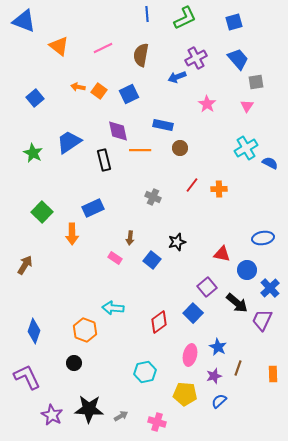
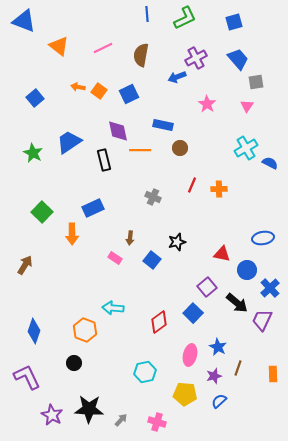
red line at (192, 185): rotated 14 degrees counterclockwise
gray arrow at (121, 416): moved 4 px down; rotated 16 degrees counterclockwise
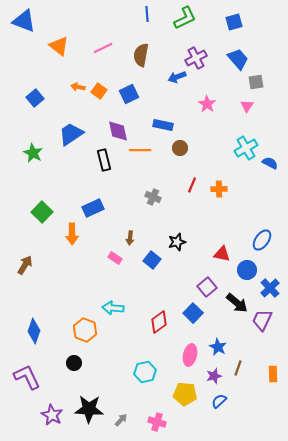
blue trapezoid at (69, 142): moved 2 px right, 8 px up
blue ellipse at (263, 238): moved 1 px left, 2 px down; rotated 45 degrees counterclockwise
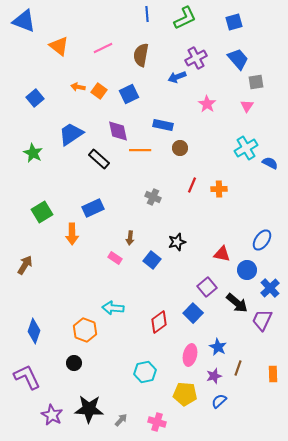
black rectangle at (104, 160): moved 5 px left, 1 px up; rotated 35 degrees counterclockwise
green square at (42, 212): rotated 15 degrees clockwise
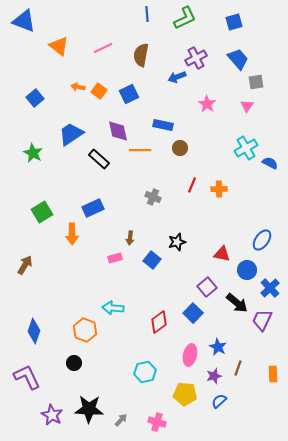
pink rectangle at (115, 258): rotated 48 degrees counterclockwise
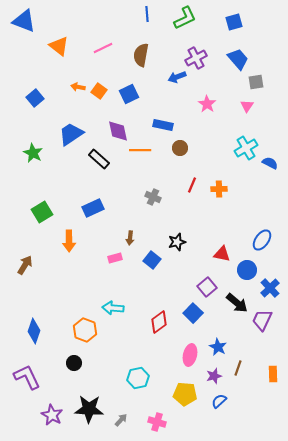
orange arrow at (72, 234): moved 3 px left, 7 px down
cyan hexagon at (145, 372): moved 7 px left, 6 px down
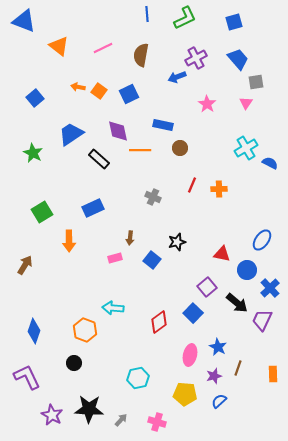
pink triangle at (247, 106): moved 1 px left, 3 px up
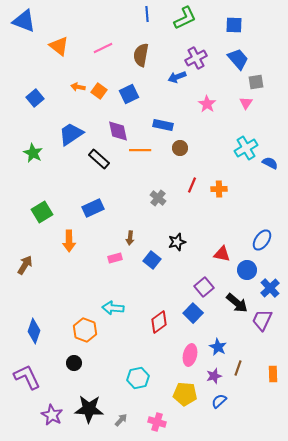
blue square at (234, 22): moved 3 px down; rotated 18 degrees clockwise
gray cross at (153, 197): moved 5 px right, 1 px down; rotated 14 degrees clockwise
purple square at (207, 287): moved 3 px left
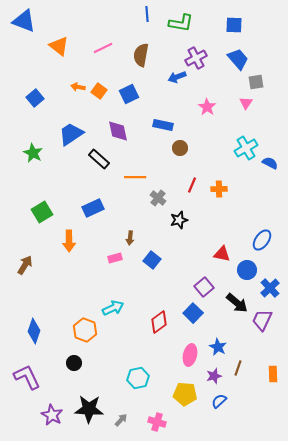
green L-shape at (185, 18): moved 4 px left, 5 px down; rotated 35 degrees clockwise
pink star at (207, 104): moved 3 px down
orange line at (140, 150): moved 5 px left, 27 px down
black star at (177, 242): moved 2 px right, 22 px up
cyan arrow at (113, 308): rotated 150 degrees clockwise
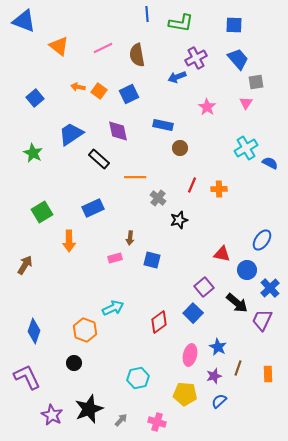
brown semicircle at (141, 55): moved 4 px left; rotated 20 degrees counterclockwise
blue square at (152, 260): rotated 24 degrees counterclockwise
orange rectangle at (273, 374): moved 5 px left
black star at (89, 409): rotated 24 degrees counterclockwise
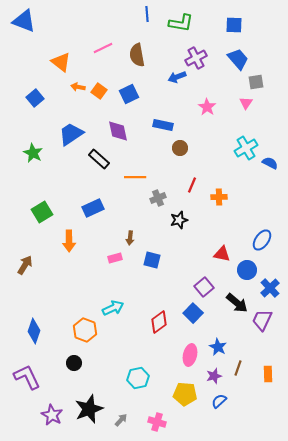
orange triangle at (59, 46): moved 2 px right, 16 px down
orange cross at (219, 189): moved 8 px down
gray cross at (158, 198): rotated 28 degrees clockwise
